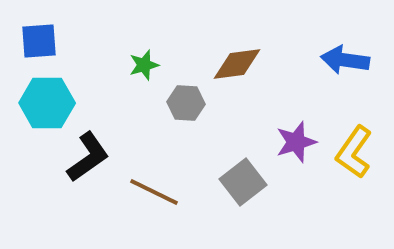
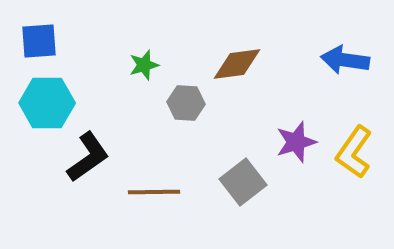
brown line: rotated 27 degrees counterclockwise
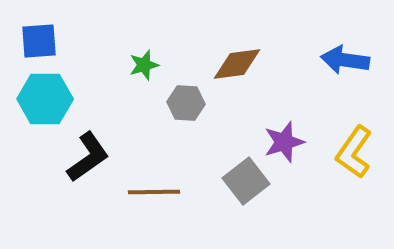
cyan hexagon: moved 2 px left, 4 px up
purple star: moved 12 px left
gray square: moved 3 px right, 1 px up
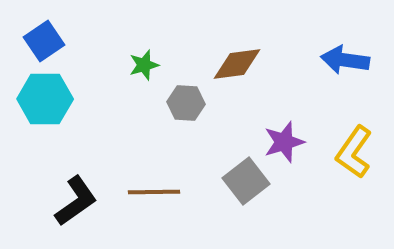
blue square: moved 5 px right; rotated 30 degrees counterclockwise
black L-shape: moved 12 px left, 44 px down
